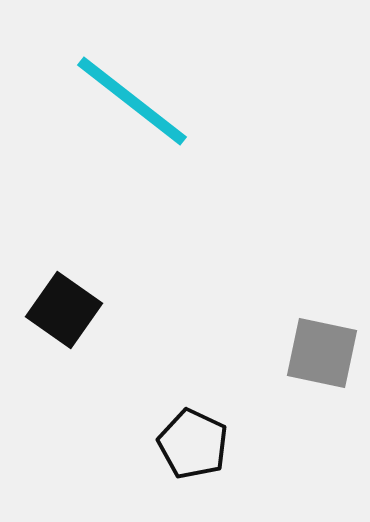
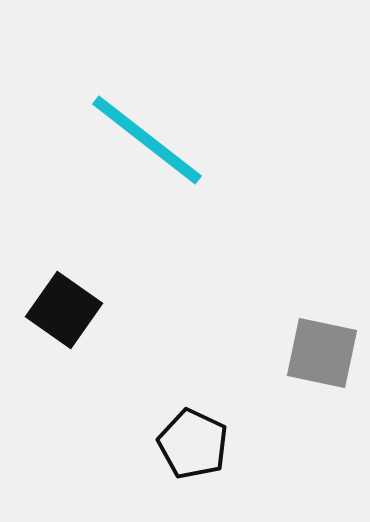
cyan line: moved 15 px right, 39 px down
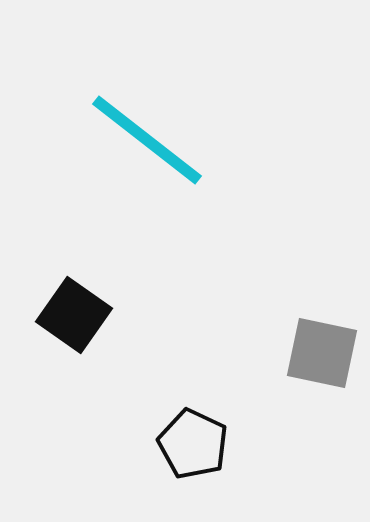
black square: moved 10 px right, 5 px down
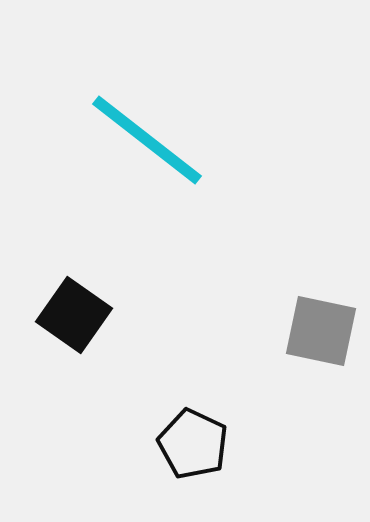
gray square: moved 1 px left, 22 px up
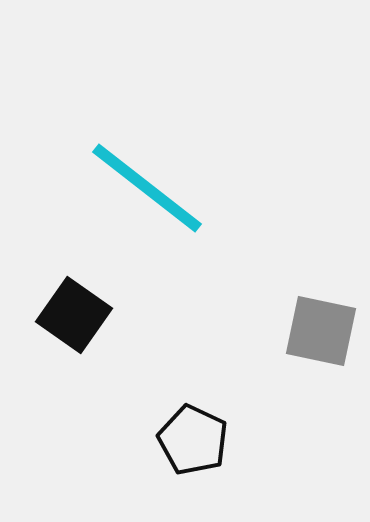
cyan line: moved 48 px down
black pentagon: moved 4 px up
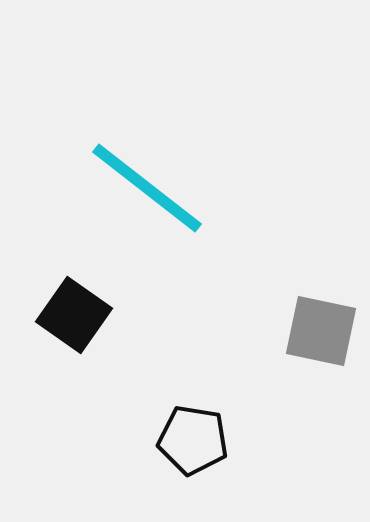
black pentagon: rotated 16 degrees counterclockwise
